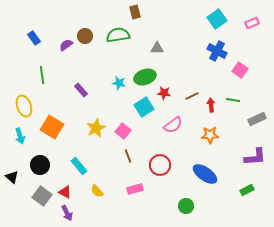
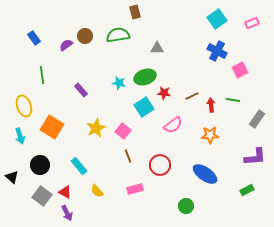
pink square at (240, 70): rotated 28 degrees clockwise
gray rectangle at (257, 119): rotated 30 degrees counterclockwise
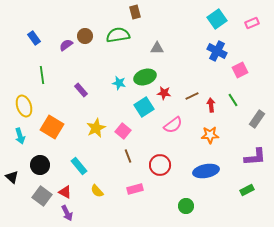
green line at (233, 100): rotated 48 degrees clockwise
blue ellipse at (205, 174): moved 1 px right, 3 px up; rotated 45 degrees counterclockwise
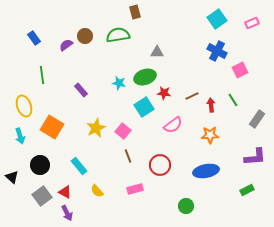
gray triangle at (157, 48): moved 4 px down
gray square at (42, 196): rotated 18 degrees clockwise
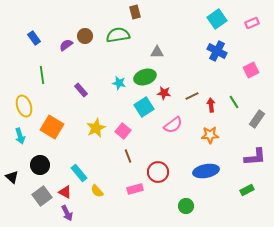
pink square at (240, 70): moved 11 px right
green line at (233, 100): moved 1 px right, 2 px down
red circle at (160, 165): moved 2 px left, 7 px down
cyan rectangle at (79, 166): moved 7 px down
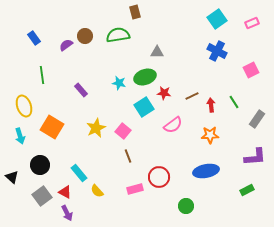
red circle at (158, 172): moved 1 px right, 5 px down
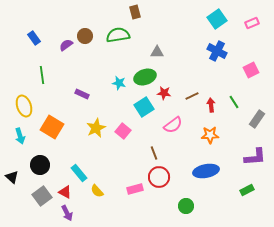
purple rectangle at (81, 90): moved 1 px right, 4 px down; rotated 24 degrees counterclockwise
brown line at (128, 156): moved 26 px right, 3 px up
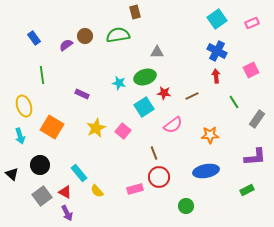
red arrow at (211, 105): moved 5 px right, 29 px up
black triangle at (12, 177): moved 3 px up
